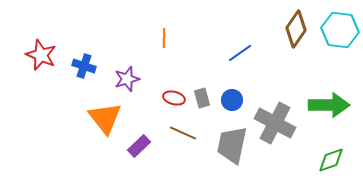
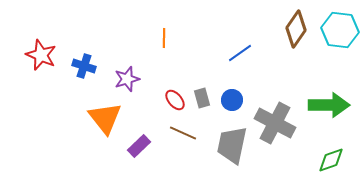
red ellipse: moved 1 px right, 2 px down; rotated 35 degrees clockwise
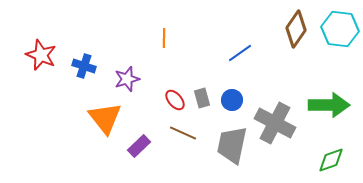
cyan hexagon: moved 1 px up
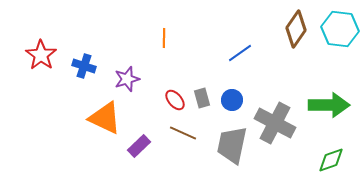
red star: rotated 12 degrees clockwise
orange triangle: rotated 27 degrees counterclockwise
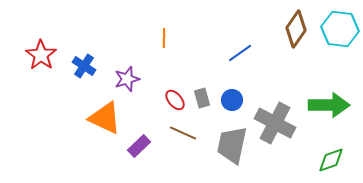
blue cross: rotated 15 degrees clockwise
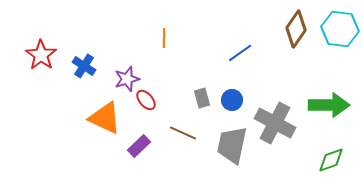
red ellipse: moved 29 px left
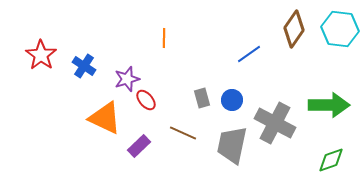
brown diamond: moved 2 px left
blue line: moved 9 px right, 1 px down
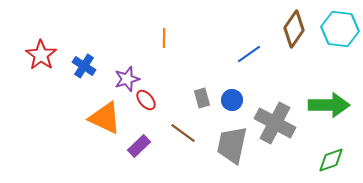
brown line: rotated 12 degrees clockwise
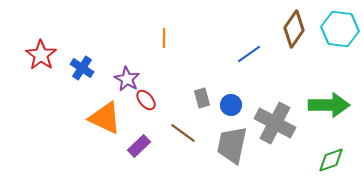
blue cross: moved 2 px left, 2 px down
purple star: rotated 25 degrees counterclockwise
blue circle: moved 1 px left, 5 px down
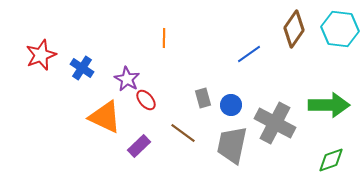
red star: rotated 16 degrees clockwise
gray rectangle: moved 1 px right
orange triangle: moved 1 px up
